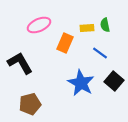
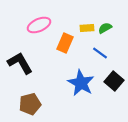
green semicircle: moved 3 px down; rotated 72 degrees clockwise
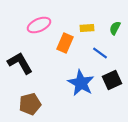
green semicircle: moved 10 px right; rotated 32 degrees counterclockwise
black square: moved 2 px left, 1 px up; rotated 24 degrees clockwise
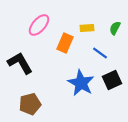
pink ellipse: rotated 25 degrees counterclockwise
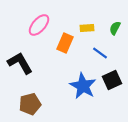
blue star: moved 2 px right, 3 px down
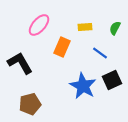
yellow rectangle: moved 2 px left, 1 px up
orange rectangle: moved 3 px left, 4 px down
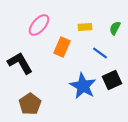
brown pentagon: rotated 20 degrees counterclockwise
